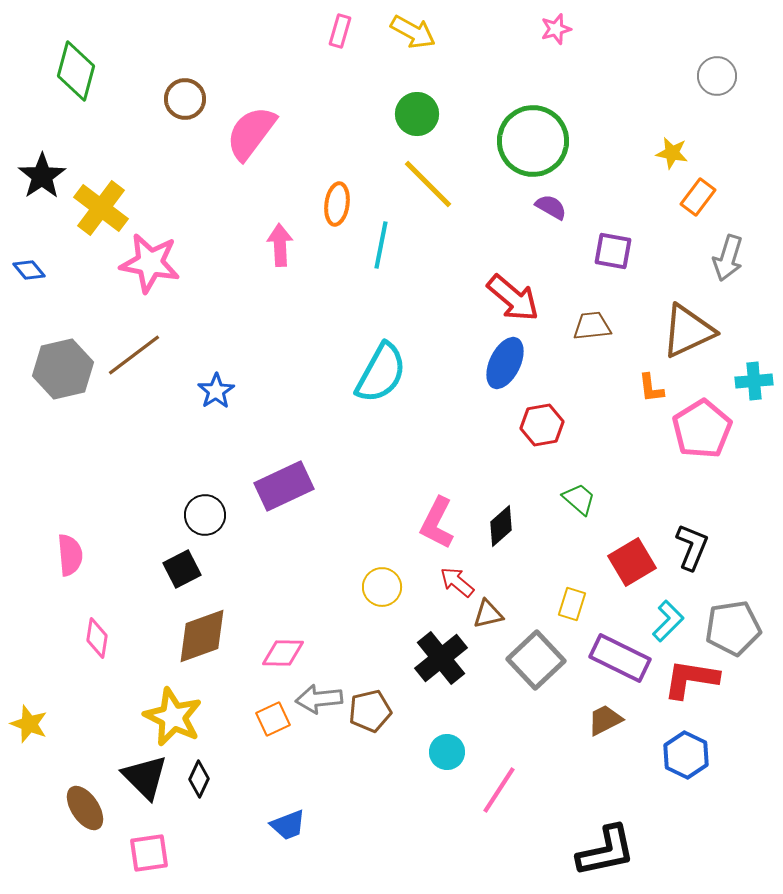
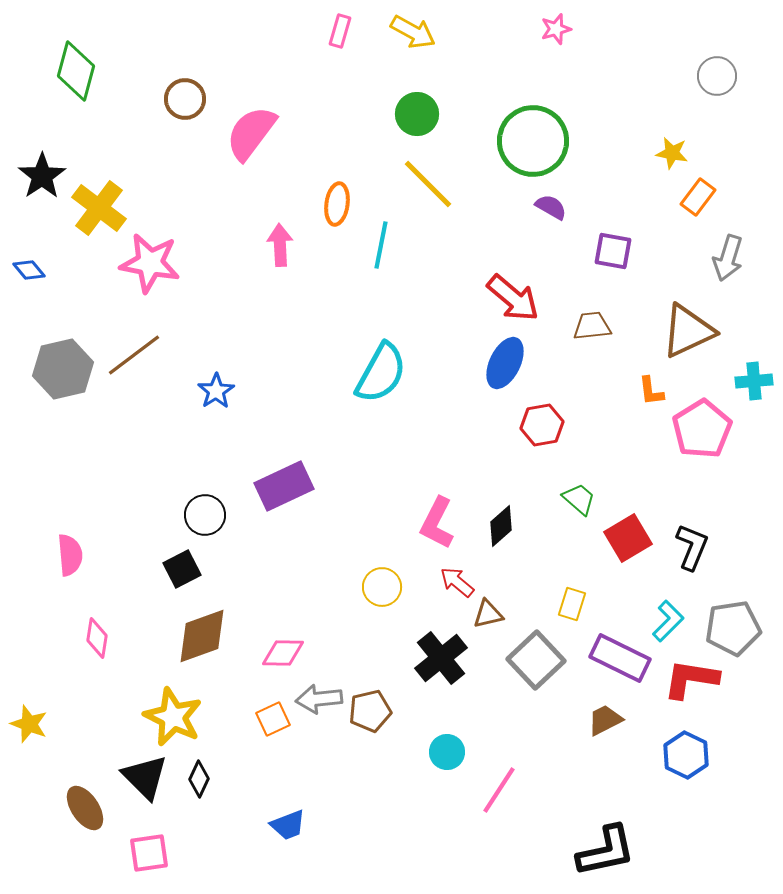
yellow cross at (101, 208): moved 2 px left
orange L-shape at (651, 388): moved 3 px down
red square at (632, 562): moved 4 px left, 24 px up
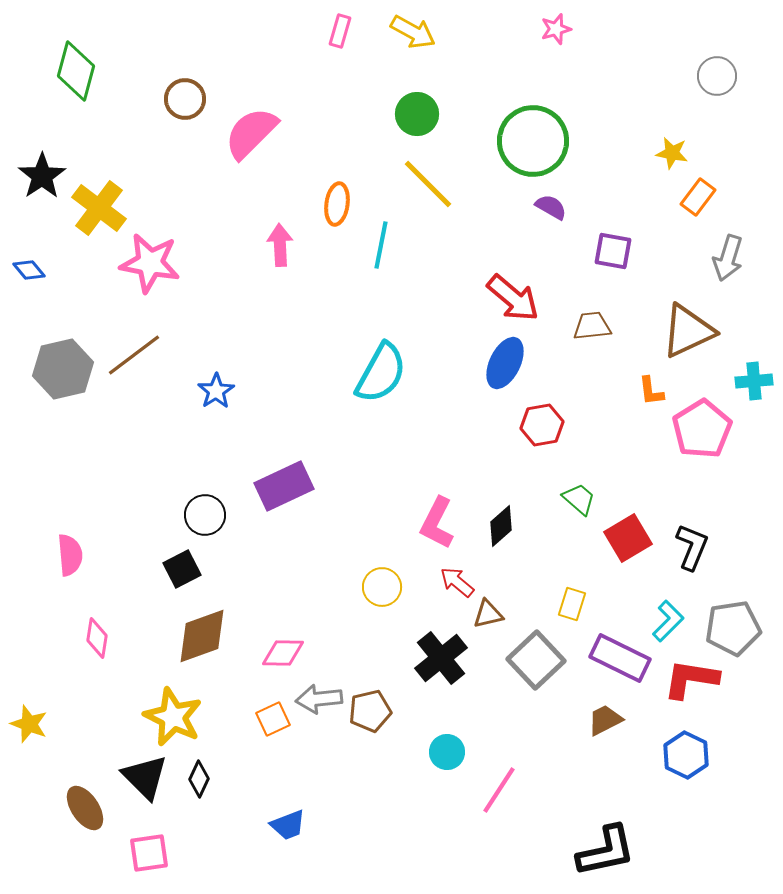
pink semicircle at (251, 133): rotated 8 degrees clockwise
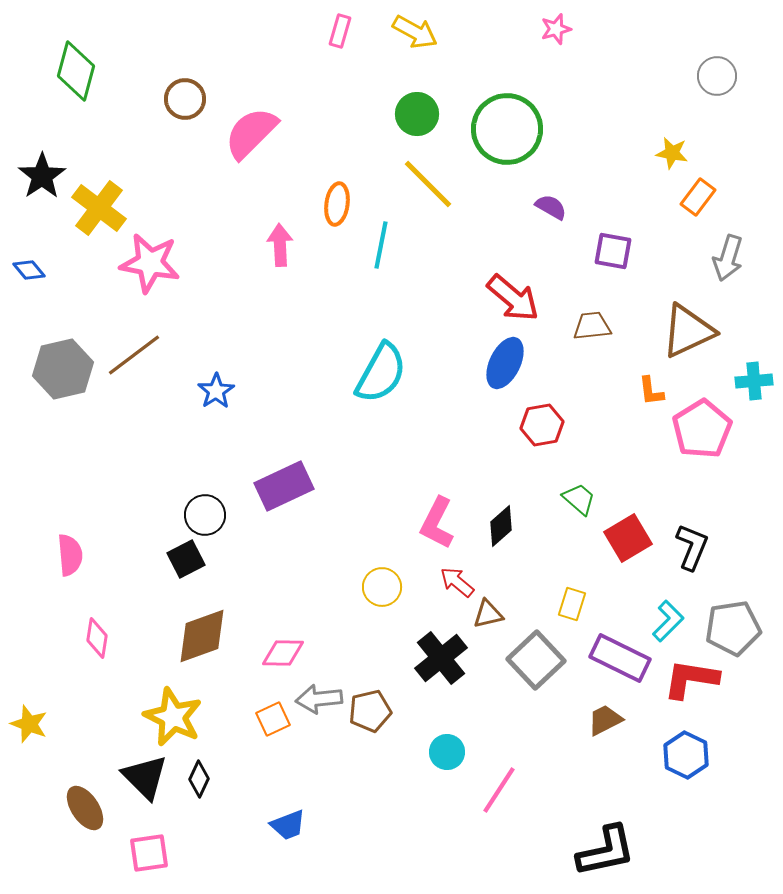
yellow arrow at (413, 32): moved 2 px right
green circle at (533, 141): moved 26 px left, 12 px up
black square at (182, 569): moved 4 px right, 10 px up
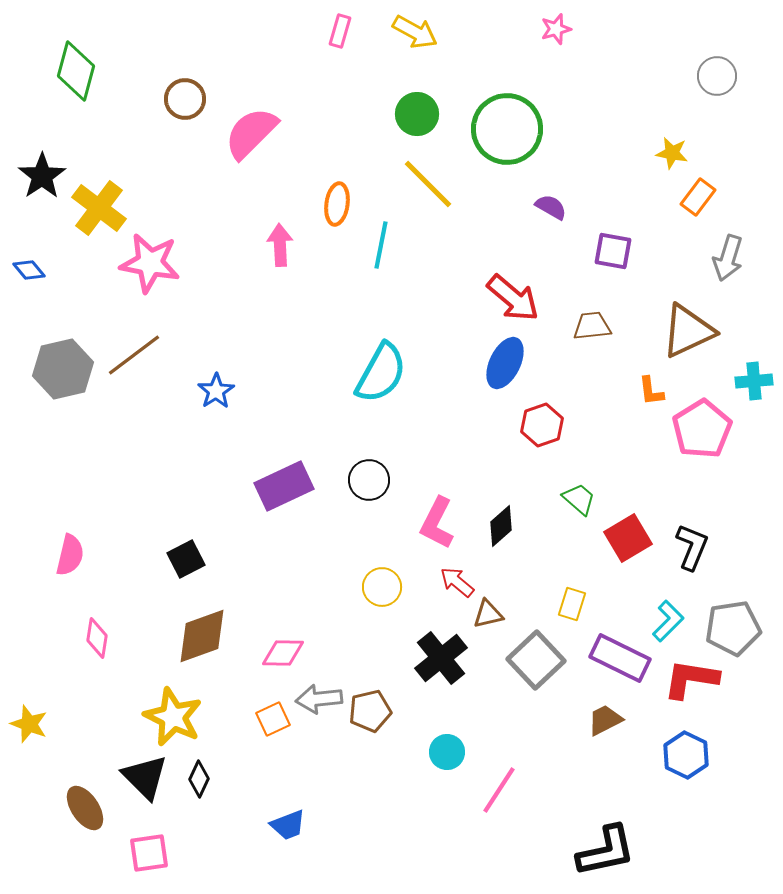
red hexagon at (542, 425): rotated 9 degrees counterclockwise
black circle at (205, 515): moved 164 px right, 35 px up
pink semicircle at (70, 555): rotated 18 degrees clockwise
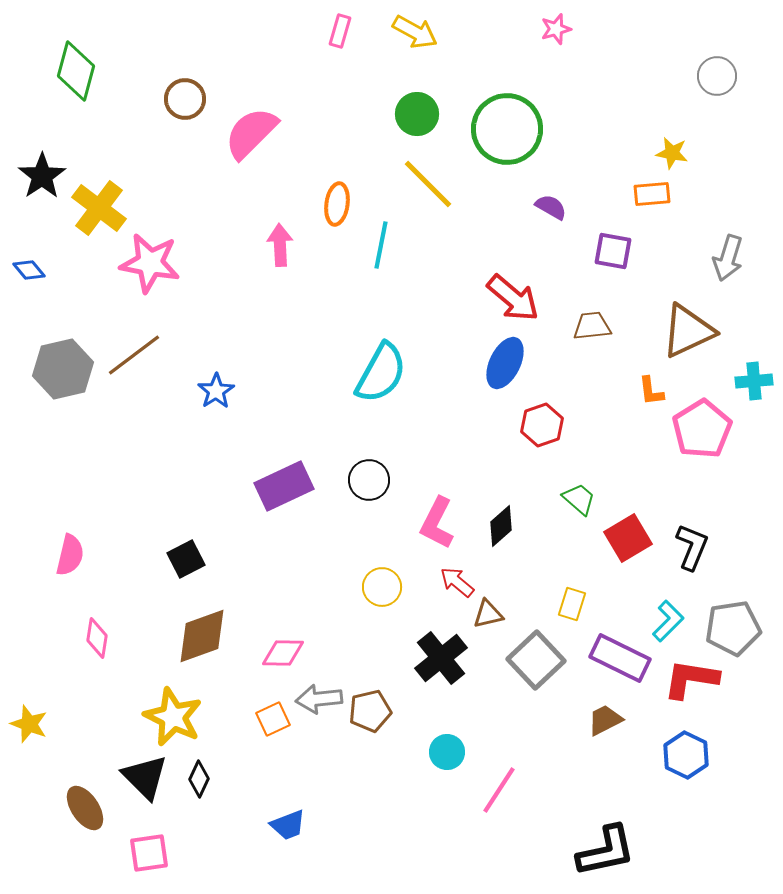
orange rectangle at (698, 197): moved 46 px left, 3 px up; rotated 48 degrees clockwise
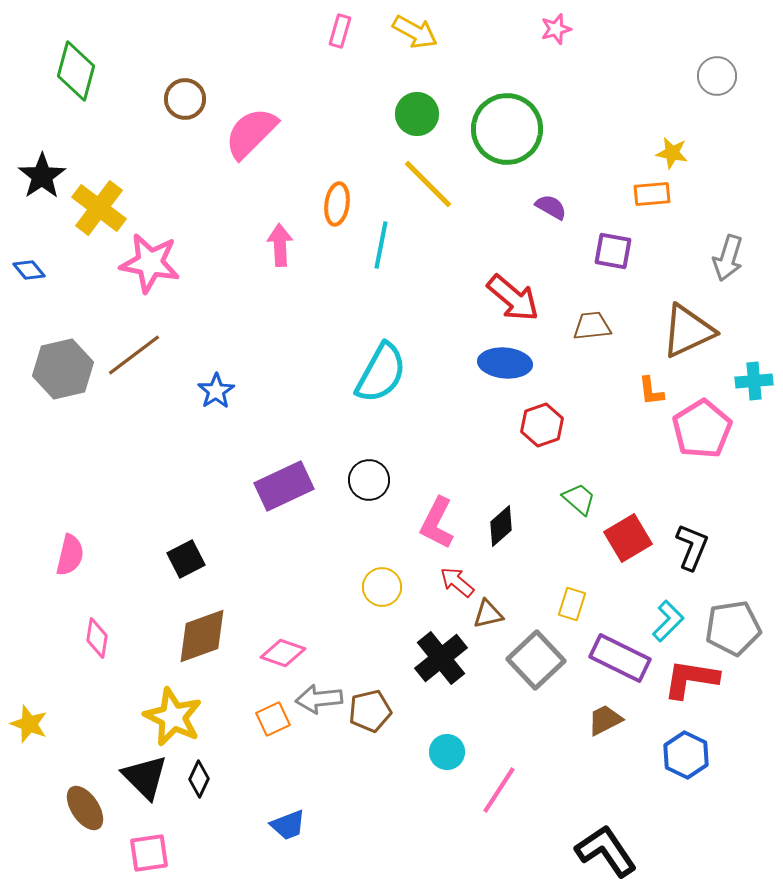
blue ellipse at (505, 363): rotated 69 degrees clockwise
pink diamond at (283, 653): rotated 18 degrees clockwise
black L-shape at (606, 851): rotated 112 degrees counterclockwise
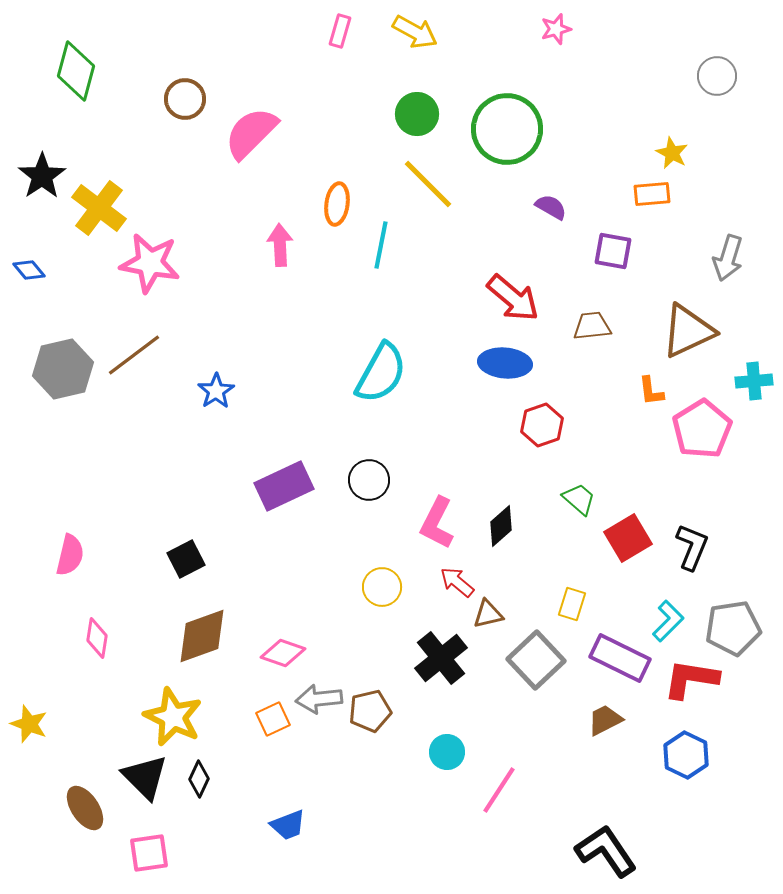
yellow star at (672, 153): rotated 16 degrees clockwise
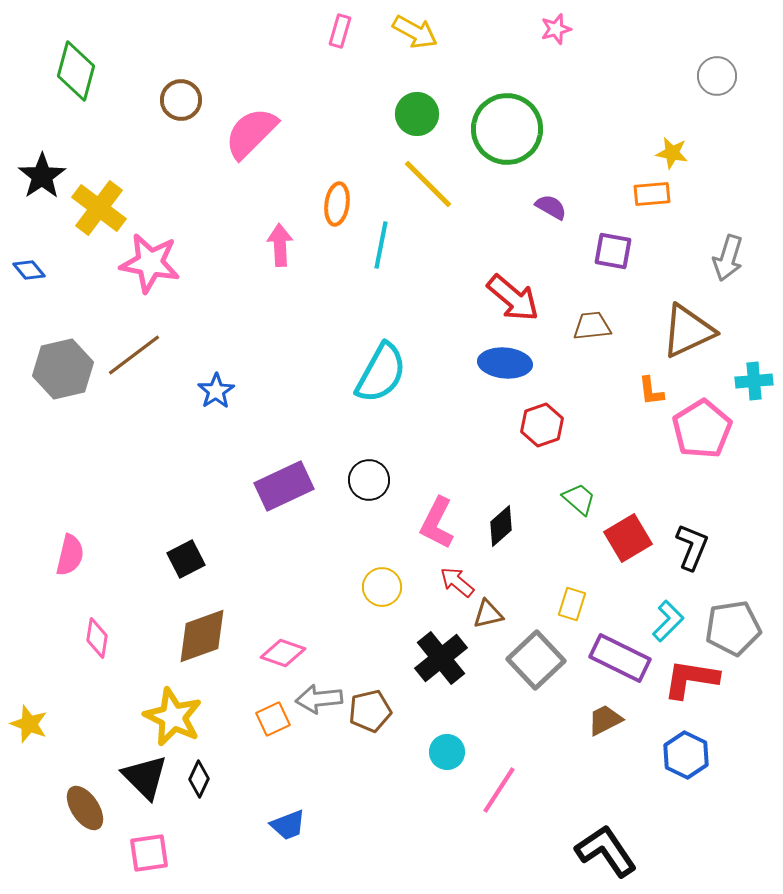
brown circle at (185, 99): moved 4 px left, 1 px down
yellow star at (672, 153): rotated 16 degrees counterclockwise
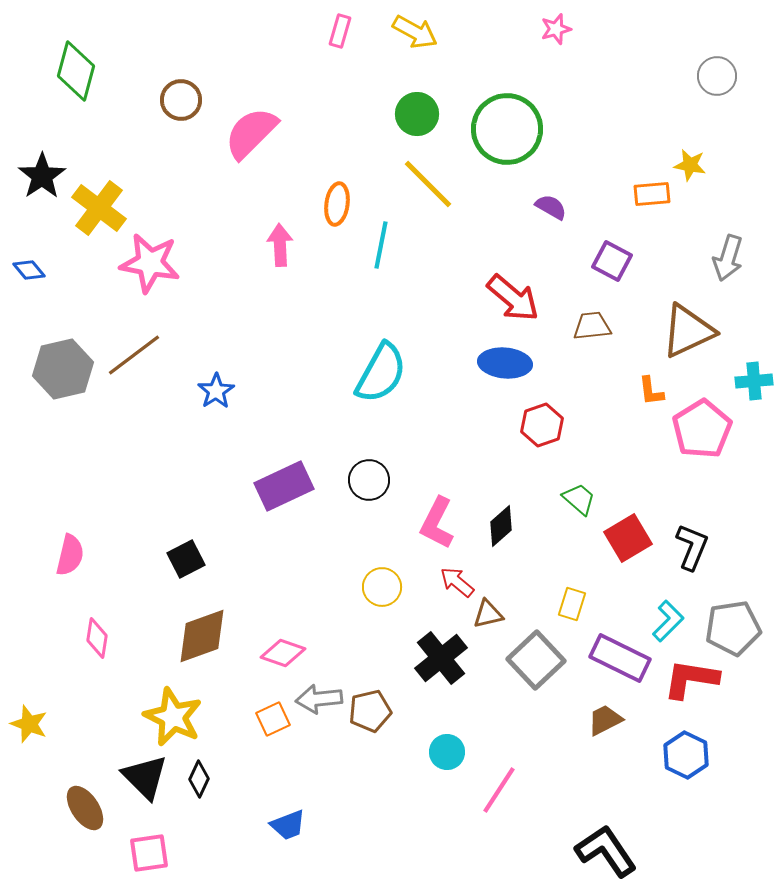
yellow star at (672, 153): moved 18 px right, 12 px down
purple square at (613, 251): moved 1 px left, 10 px down; rotated 18 degrees clockwise
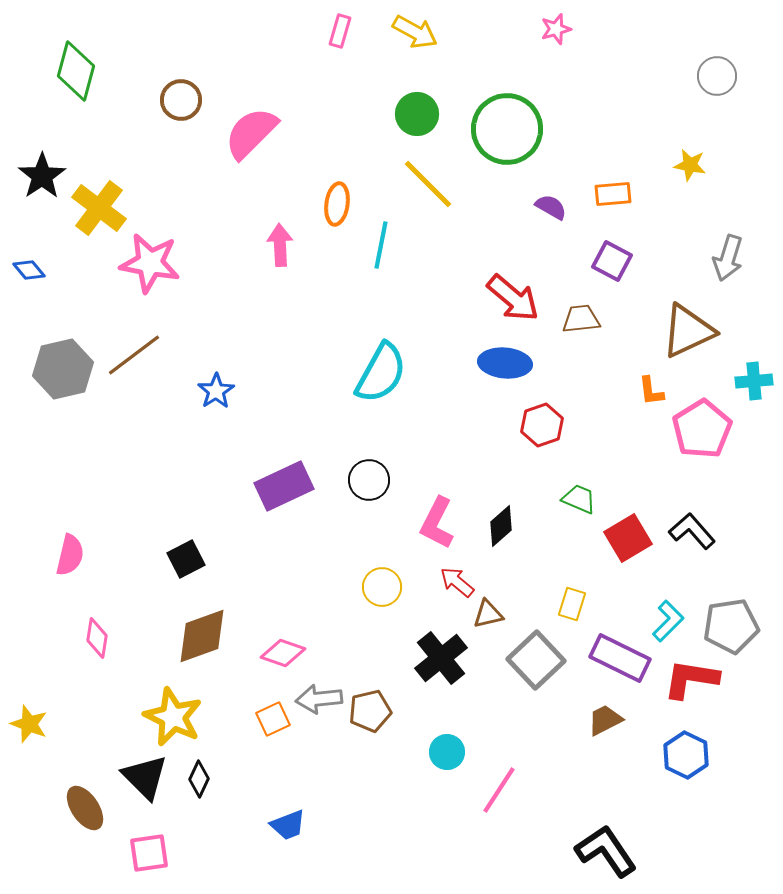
orange rectangle at (652, 194): moved 39 px left
brown trapezoid at (592, 326): moved 11 px left, 7 px up
green trapezoid at (579, 499): rotated 18 degrees counterclockwise
black L-shape at (692, 547): moved 16 px up; rotated 63 degrees counterclockwise
gray pentagon at (733, 628): moved 2 px left, 2 px up
